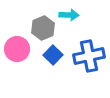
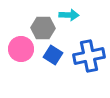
gray hexagon: rotated 25 degrees clockwise
pink circle: moved 4 px right
blue square: rotated 12 degrees counterclockwise
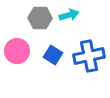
cyan arrow: rotated 18 degrees counterclockwise
gray hexagon: moved 3 px left, 10 px up
pink circle: moved 4 px left, 2 px down
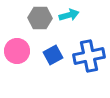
blue square: rotated 30 degrees clockwise
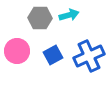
blue cross: rotated 12 degrees counterclockwise
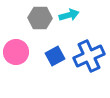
pink circle: moved 1 px left, 1 px down
blue square: moved 2 px right, 1 px down
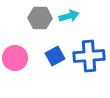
cyan arrow: moved 1 px down
pink circle: moved 1 px left, 6 px down
blue cross: rotated 20 degrees clockwise
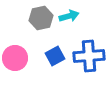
gray hexagon: moved 1 px right; rotated 15 degrees counterclockwise
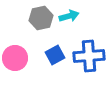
blue square: moved 1 px up
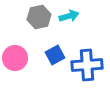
gray hexagon: moved 2 px left, 1 px up
blue cross: moved 2 px left, 9 px down
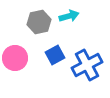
gray hexagon: moved 5 px down
blue cross: rotated 24 degrees counterclockwise
